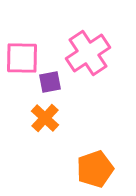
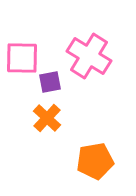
pink cross: moved 1 px right, 3 px down; rotated 24 degrees counterclockwise
orange cross: moved 2 px right
orange pentagon: moved 8 px up; rotated 9 degrees clockwise
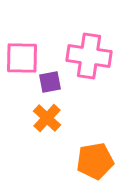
pink cross: rotated 24 degrees counterclockwise
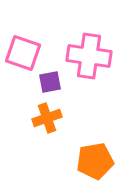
pink square: moved 1 px right, 5 px up; rotated 18 degrees clockwise
orange cross: rotated 28 degrees clockwise
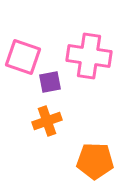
pink square: moved 4 px down
orange cross: moved 3 px down
orange pentagon: rotated 12 degrees clockwise
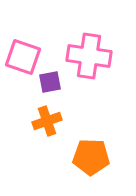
orange pentagon: moved 4 px left, 4 px up
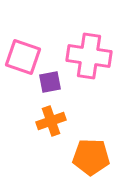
orange cross: moved 4 px right
